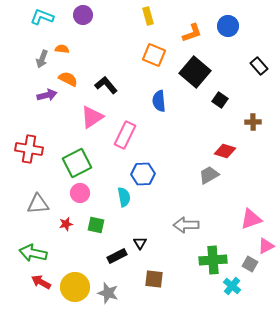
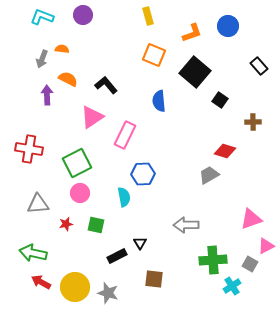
purple arrow at (47, 95): rotated 78 degrees counterclockwise
cyan cross at (232, 286): rotated 18 degrees clockwise
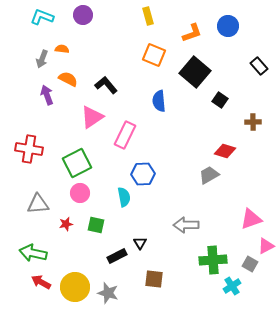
purple arrow at (47, 95): rotated 18 degrees counterclockwise
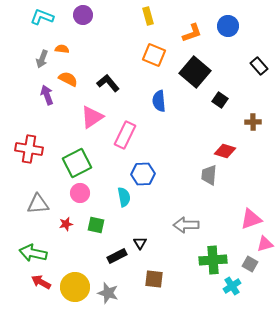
black L-shape at (106, 85): moved 2 px right, 2 px up
gray trapezoid at (209, 175): rotated 55 degrees counterclockwise
pink triangle at (266, 246): moved 1 px left, 2 px up; rotated 12 degrees clockwise
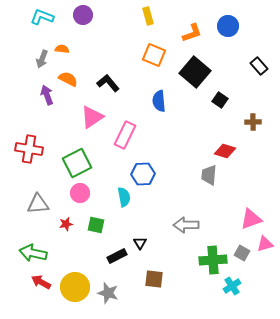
gray square at (250, 264): moved 8 px left, 11 px up
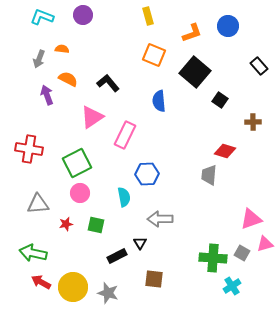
gray arrow at (42, 59): moved 3 px left
blue hexagon at (143, 174): moved 4 px right
gray arrow at (186, 225): moved 26 px left, 6 px up
green cross at (213, 260): moved 2 px up; rotated 8 degrees clockwise
yellow circle at (75, 287): moved 2 px left
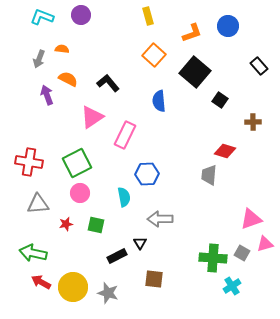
purple circle at (83, 15): moved 2 px left
orange square at (154, 55): rotated 20 degrees clockwise
red cross at (29, 149): moved 13 px down
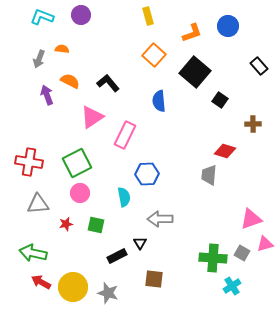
orange semicircle at (68, 79): moved 2 px right, 2 px down
brown cross at (253, 122): moved 2 px down
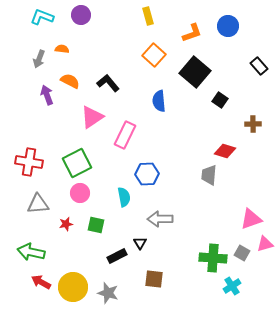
green arrow at (33, 253): moved 2 px left, 1 px up
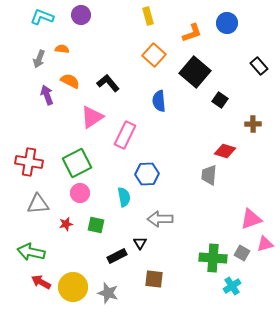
blue circle at (228, 26): moved 1 px left, 3 px up
